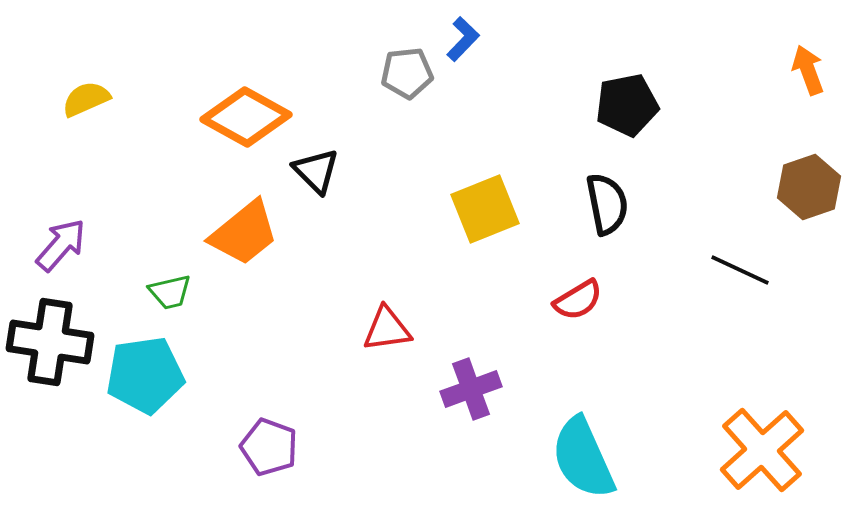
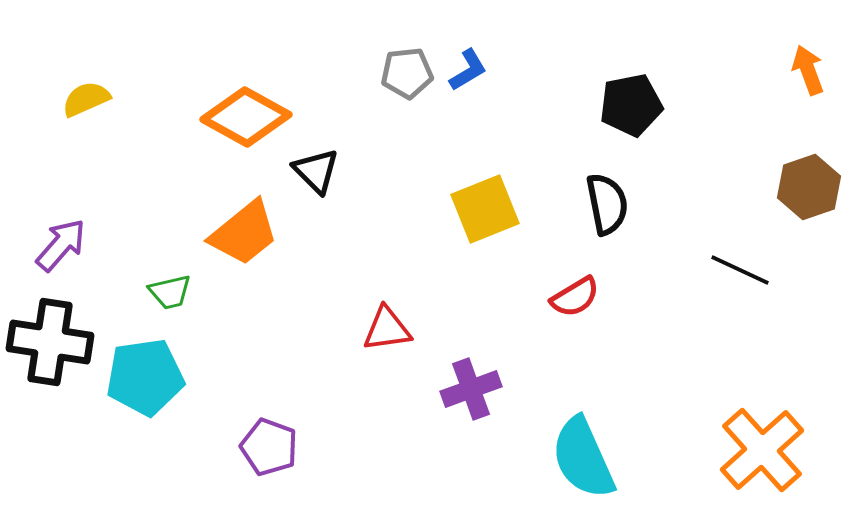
blue L-shape: moved 5 px right, 31 px down; rotated 15 degrees clockwise
black pentagon: moved 4 px right
red semicircle: moved 3 px left, 3 px up
cyan pentagon: moved 2 px down
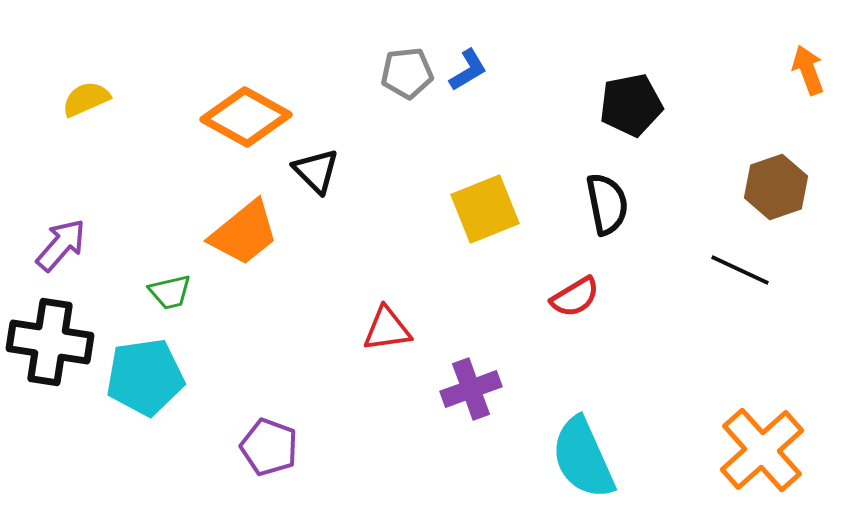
brown hexagon: moved 33 px left
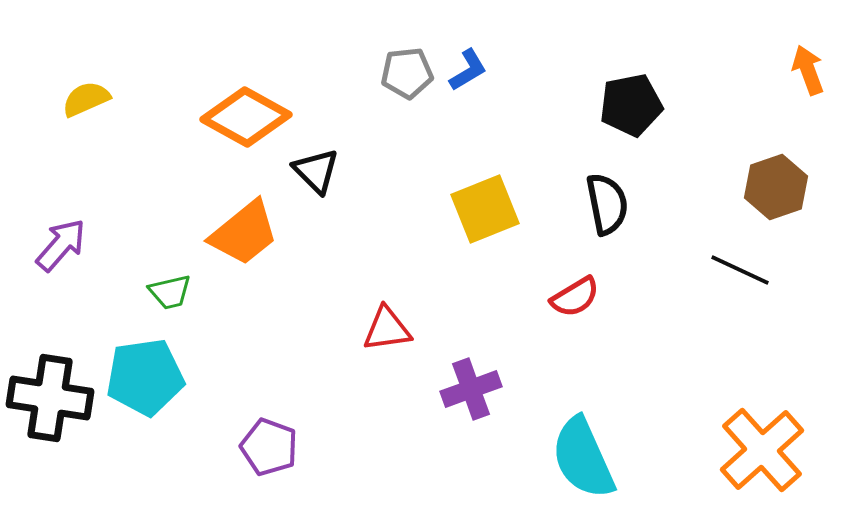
black cross: moved 56 px down
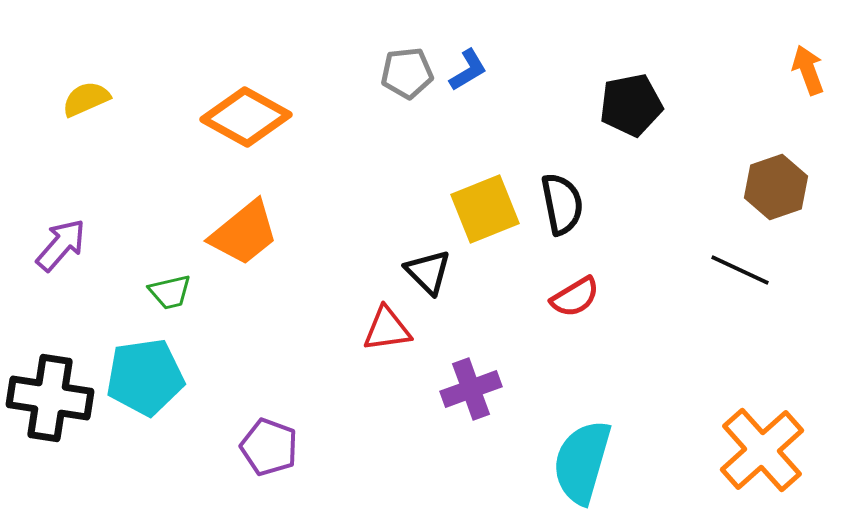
black triangle: moved 112 px right, 101 px down
black semicircle: moved 45 px left
cyan semicircle: moved 1 px left, 4 px down; rotated 40 degrees clockwise
